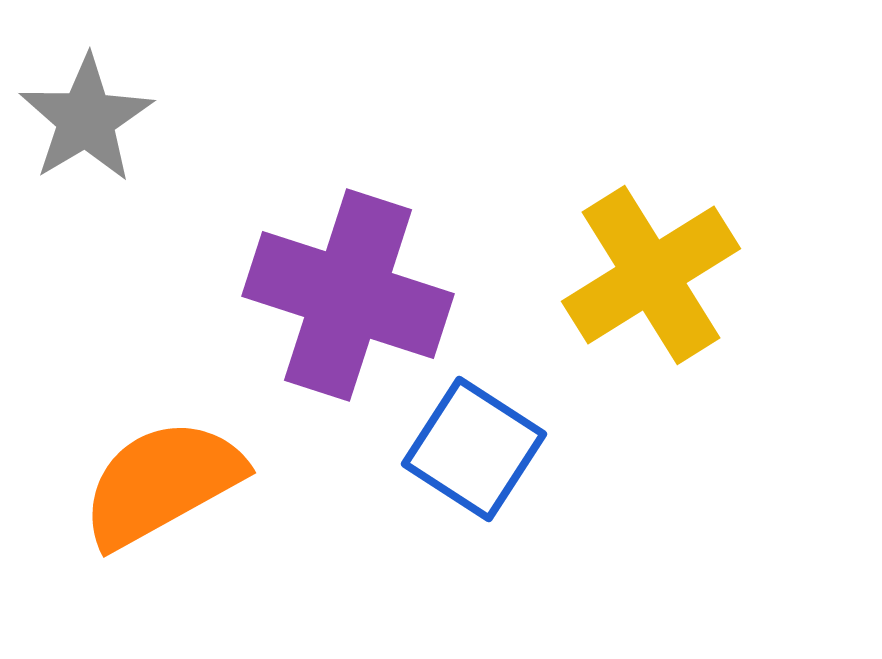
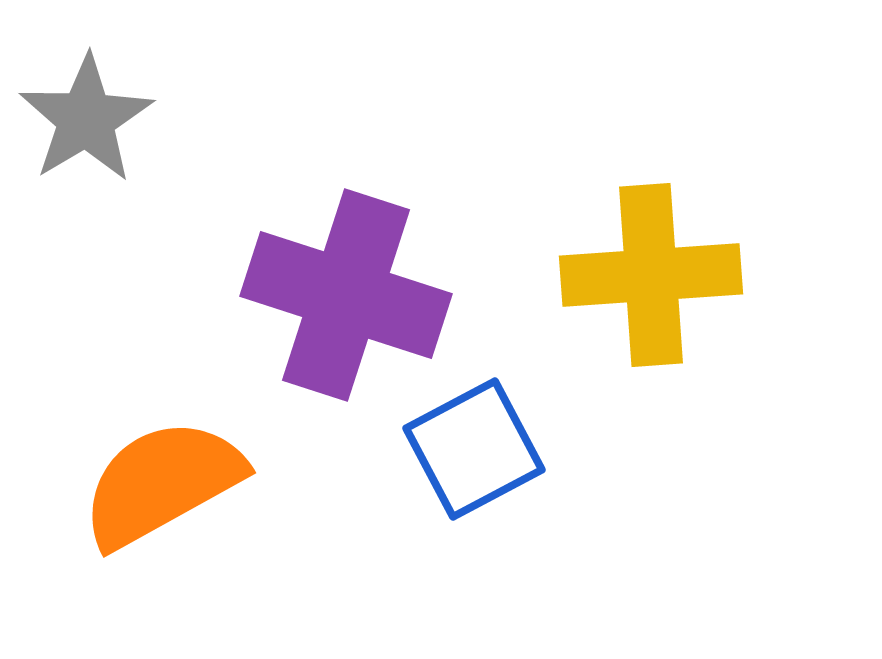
yellow cross: rotated 28 degrees clockwise
purple cross: moved 2 px left
blue square: rotated 29 degrees clockwise
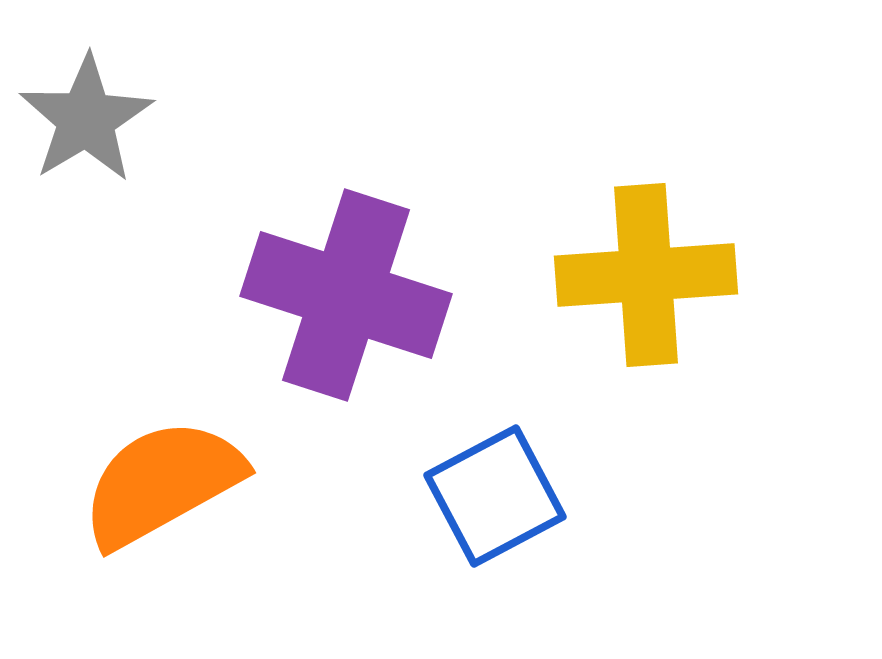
yellow cross: moved 5 px left
blue square: moved 21 px right, 47 px down
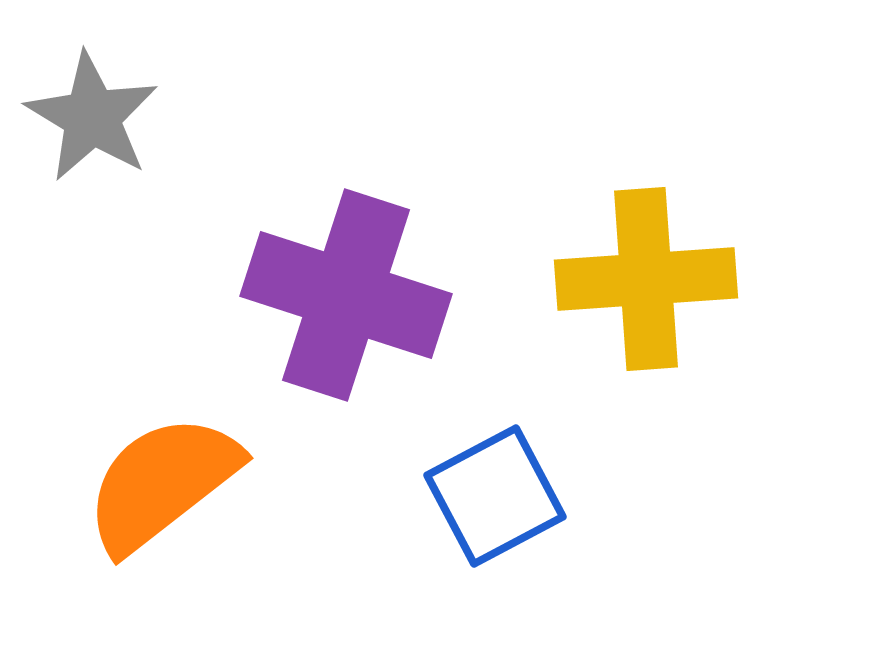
gray star: moved 6 px right, 2 px up; rotated 10 degrees counterclockwise
yellow cross: moved 4 px down
orange semicircle: rotated 9 degrees counterclockwise
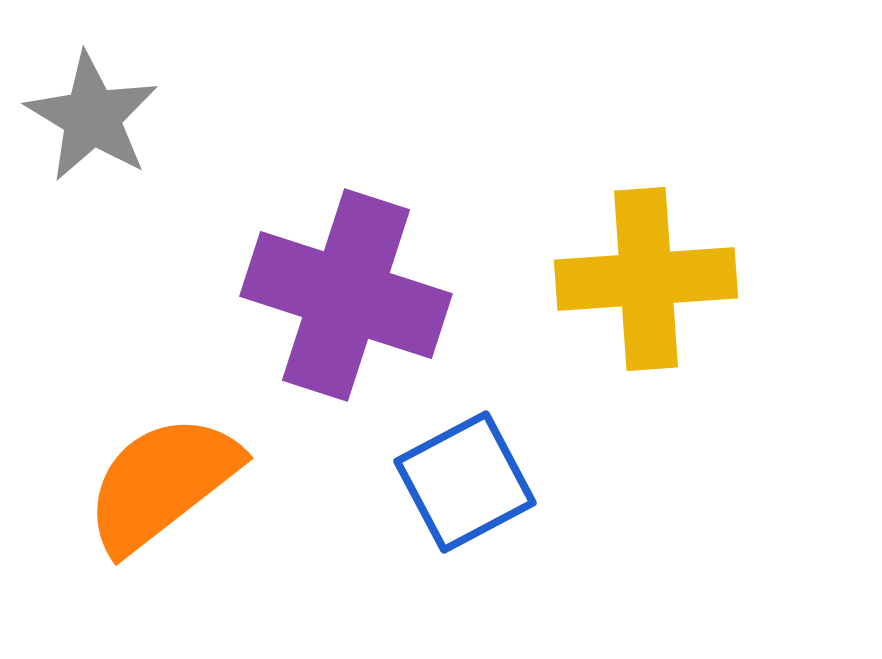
blue square: moved 30 px left, 14 px up
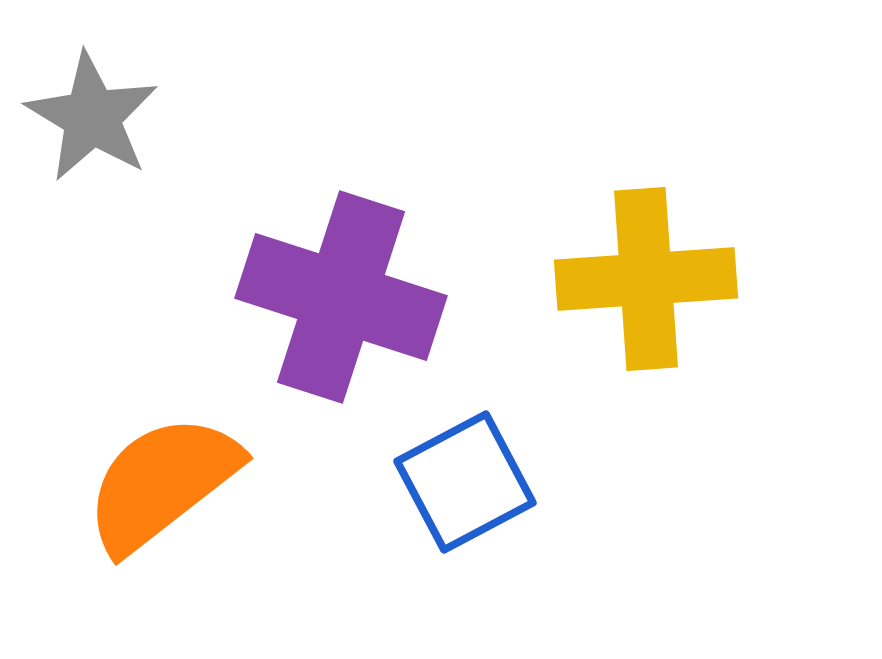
purple cross: moved 5 px left, 2 px down
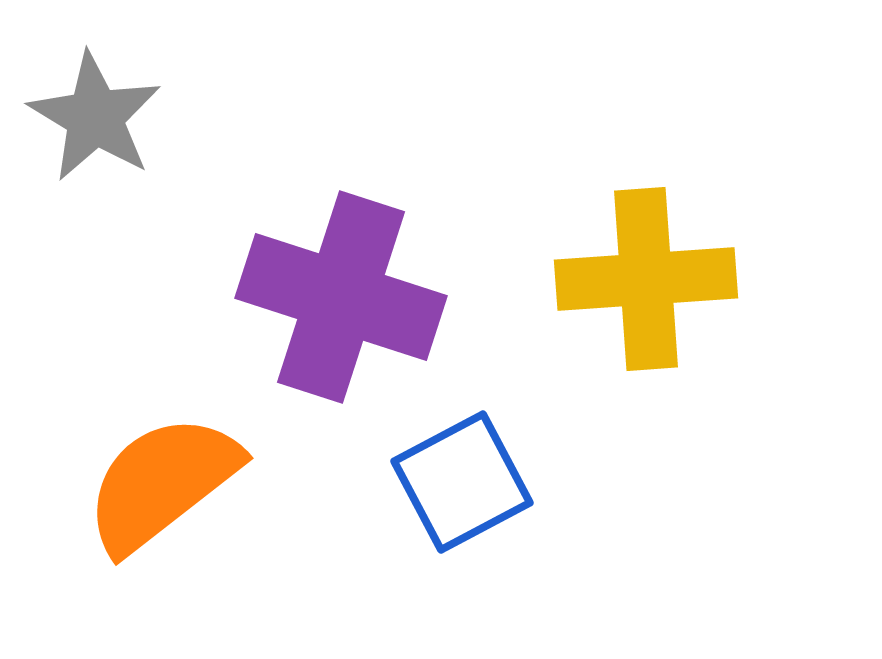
gray star: moved 3 px right
blue square: moved 3 px left
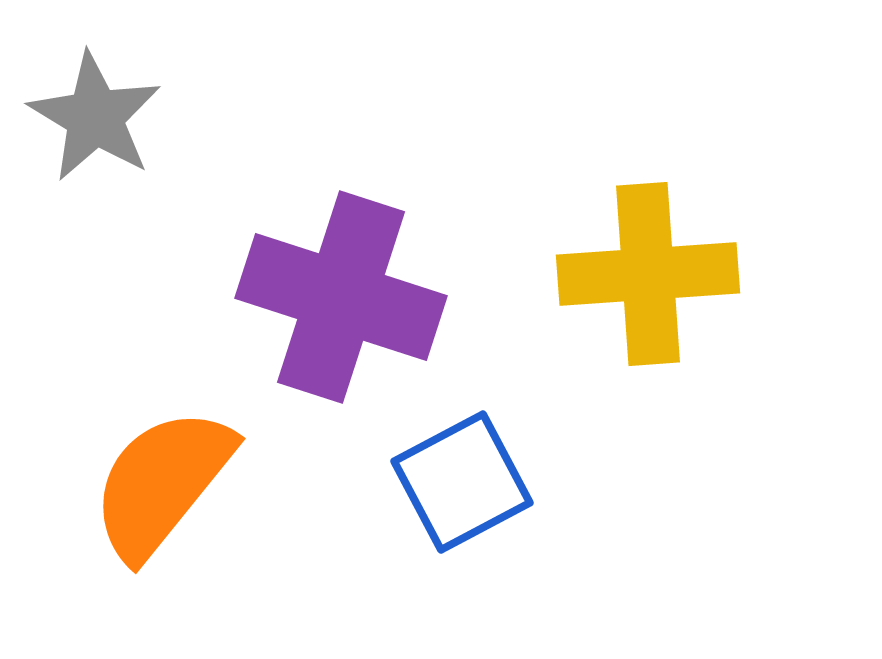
yellow cross: moved 2 px right, 5 px up
orange semicircle: rotated 13 degrees counterclockwise
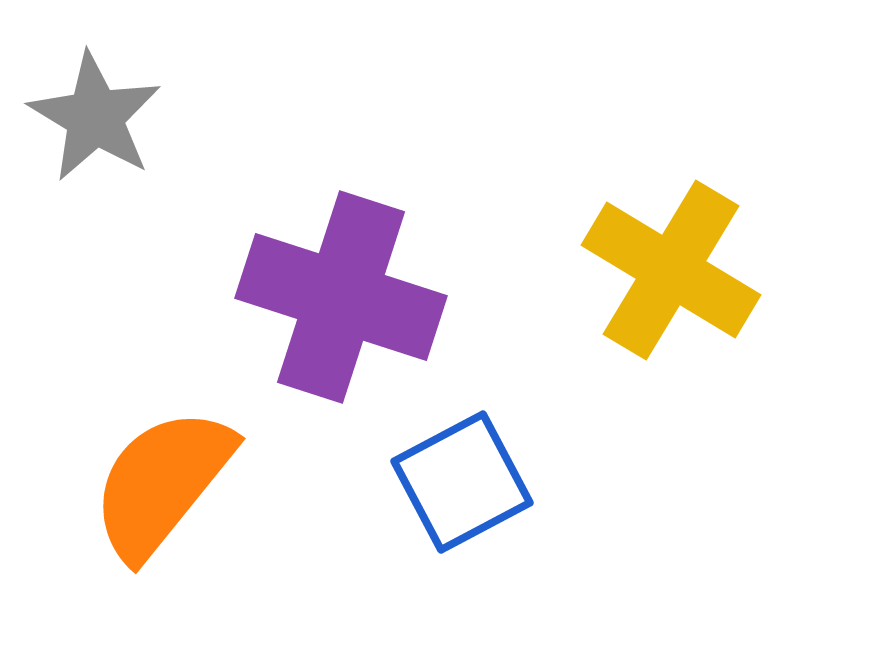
yellow cross: moved 23 px right, 4 px up; rotated 35 degrees clockwise
